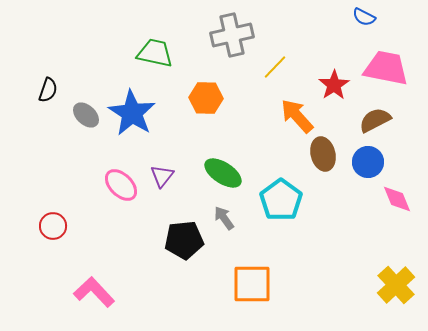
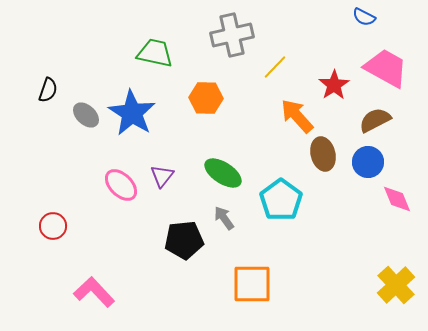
pink trapezoid: rotated 18 degrees clockwise
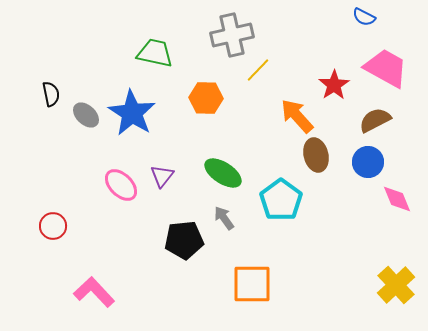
yellow line: moved 17 px left, 3 px down
black semicircle: moved 3 px right, 4 px down; rotated 30 degrees counterclockwise
brown ellipse: moved 7 px left, 1 px down
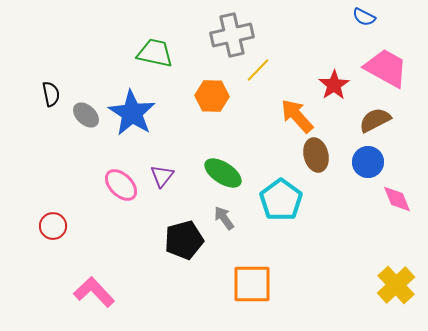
orange hexagon: moved 6 px right, 2 px up
black pentagon: rotated 9 degrees counterclockwise
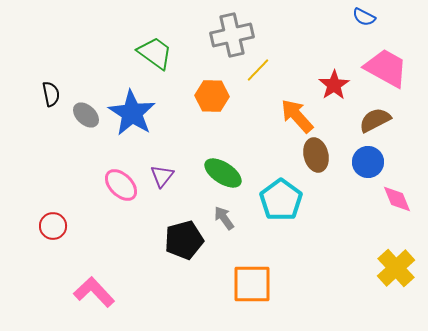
green trapezoid: rotated 24 degrees clockwise
yellow cross: moved 17 px up
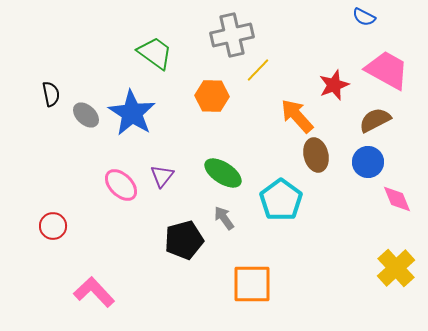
pink trapezoid: moved 1 px right, 2 px down
red star: rotated 12 degrees clockwise
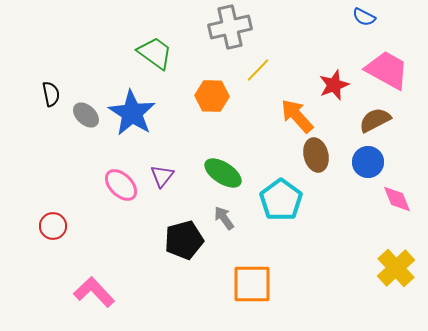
gray cross: moved 2 px left, 8 px up
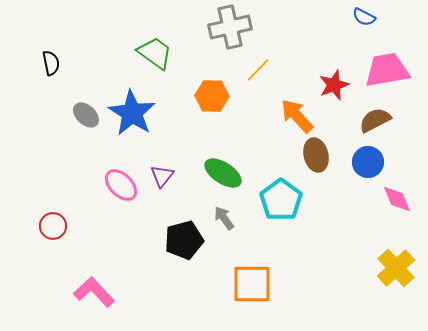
pink trapezoid: rotated 39 degrees counterclockwise
black semicircle: moved 31 px up
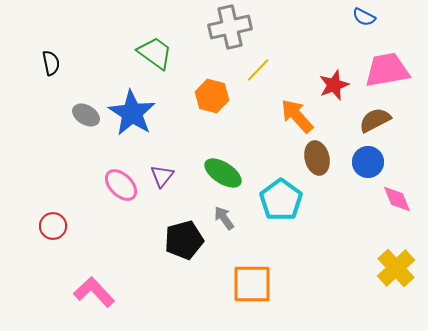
orange hexagon: rotated 12 degrees clockwise
gray ellipse: rotated 12 degrees counterclockwise
brown ellipse: moved 1 px right, 3 px down
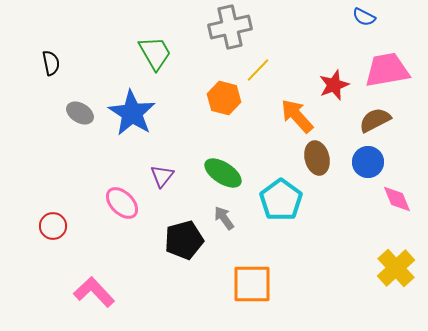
green trapezoid: rotated 24 degrees clockwise
orange hexagon: moved 12 px right, 2 px down
gray ellipse: moved 6 px left, 2 px up
pink ellipse: moved 1 px right, 18 px down
